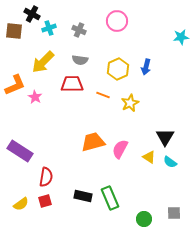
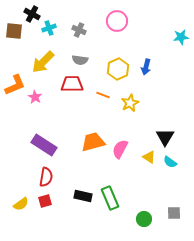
purple rectangle: moved 24 px right, 6 px up
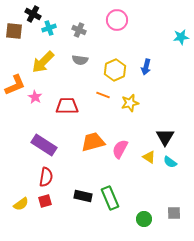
black cross: moved 1 px right
pink circle: moved 1 px up
yellow hexagon: moved 3 px left, 1 px down
red trapezoid: moved 5 px left, 22 px down
yellow star: rotated 12 degrees clockwise
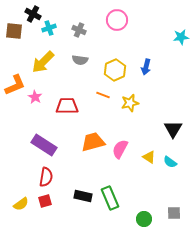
black triangle: moved 8 px right, 8 px up
